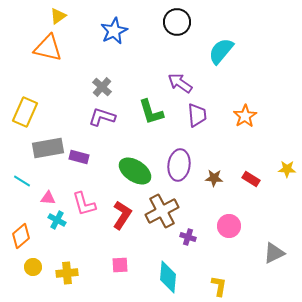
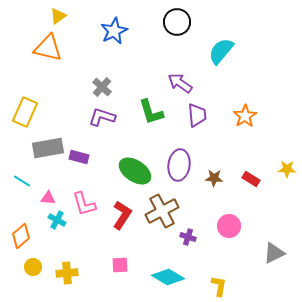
cyan diamond: rotated 64 degrees counterclockwise
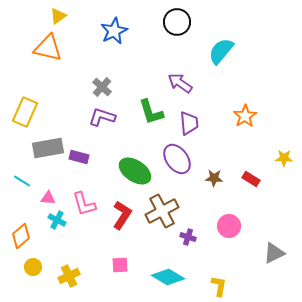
purple trapezoid: moved 8 px left, 8 px down
purple ellipse: moved 2 px left, 6 px up; rotated 44 degrees counterclockwise
yellow star: moved 3 px left, 11 px up
yellow cross: moved 2 px right, 3 px down; rotated 20 degrees counterclockwise
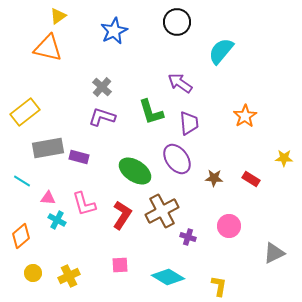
yellow rectangle: rotated 28 degrees clockwise
yellow circle: moved 6 px down
